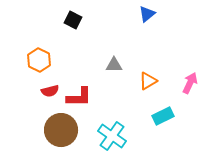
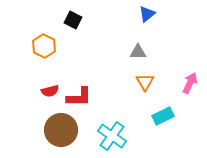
orange hexagon: moved 5 px right, 14 px up
gray triangle: moved 24 px right, 13 px up
orange triangle: moved 3 px left, 1 px down; rotated 30 degrees counterclockwise
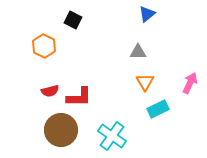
cyan rectangle: moved 5 px left, 7 px up
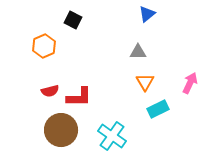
orange hexagon: rotated 10 degrees clockwise
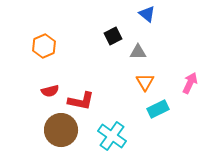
blue triangle: rotated 42 degrees counterclockwise
black square: moved 40 px right, 16 px down; rotated 36 degrees clockwise
red L-shape: moved 2 px right, 4 px down; rotated 12 degrees clockwise
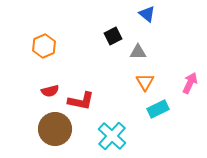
brown circle: moved 6 px left, 1 px up
cyan cross: rotated 8 degrees clockwise
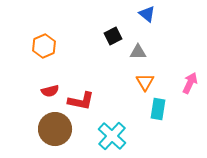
cyan rectangle: rotated 55 degrees counterclockwise
